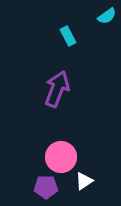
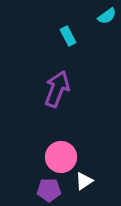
purple pentagon: moved 3 px right, 3 px down
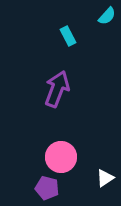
cyan semicircle: rotated 12 degrees counterclockwise
white triangle: moved 21 px right, 3 px up
purple pentagon: moved 2 px left, 2 px up; rotated 15 degrees clockwise
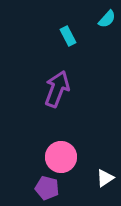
cyan semicircle: moved 3 px down
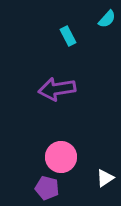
purple arrow: rotated 120 degrees counterclockwise
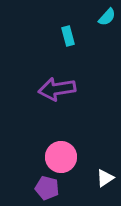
cyan semicircle: moved 2 px up
cyan rectangle: rotated 12 degrees clockwise
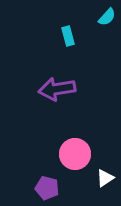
pink circle: moved 14 px right, 3 px up
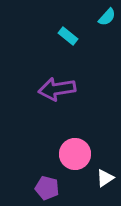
cyan rectangle: rotated 36 degrees counterclockwise
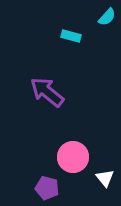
cyan rectangle: moved 3 px right; rotated 24 degrees counterclockwise
purple arrow: moved 10 px left, 3 px down; rotated 48 degrees clockwise
pink circle: moved 2 px left, 3 px down
white triangle: rotated 36 degrees counterclockwise
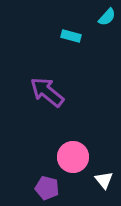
white triangle: moved 1 px left, 2 px down
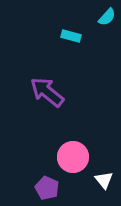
purple pentagon: rotated 10 degrees clockwise
